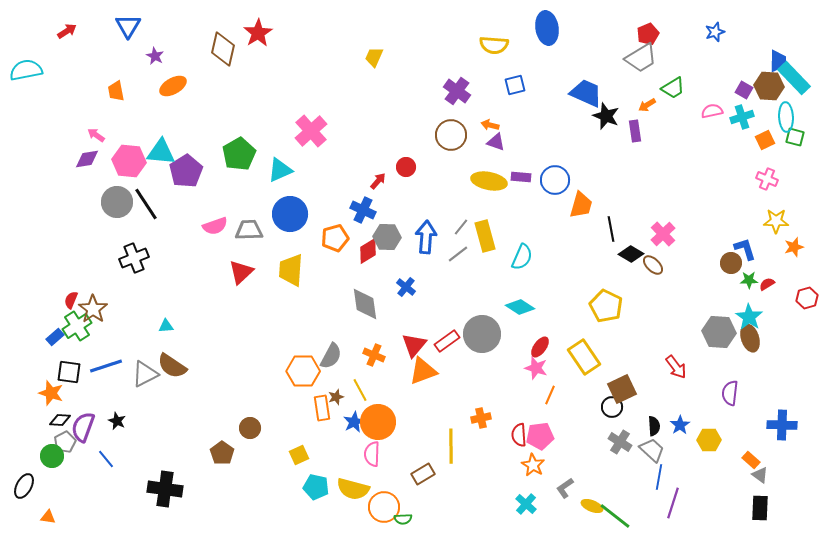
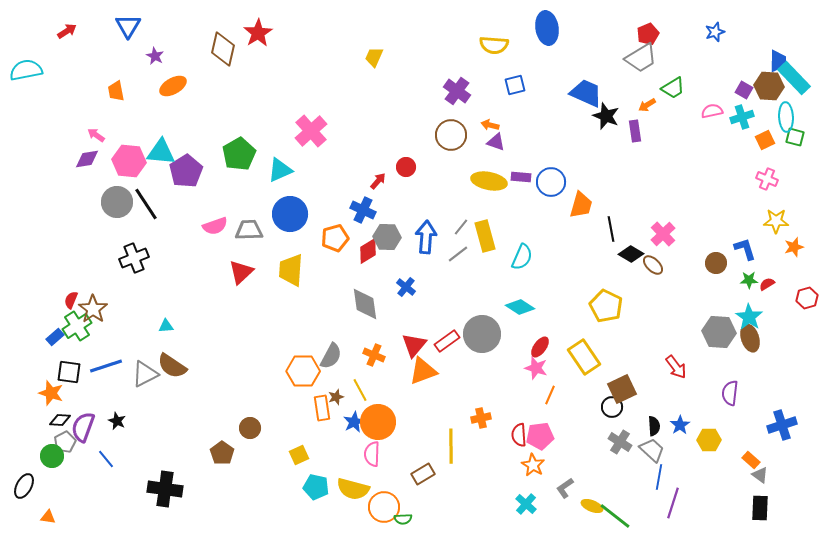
blue circle at (555, 180): moved 4 px left, 2 px down
brown circle at (731, 263): moved 15 px left
blue cross at (782, 425): rotated 20 degrees counterclockwise
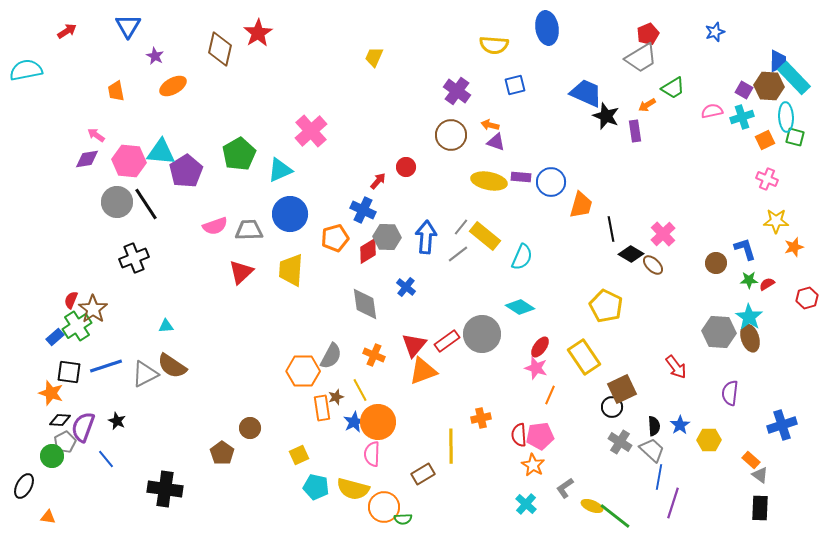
brown diamond at (223, 49): moved 3 px left
yellow rectangle at (485, 236): rotated 36 degrees counterclockwise
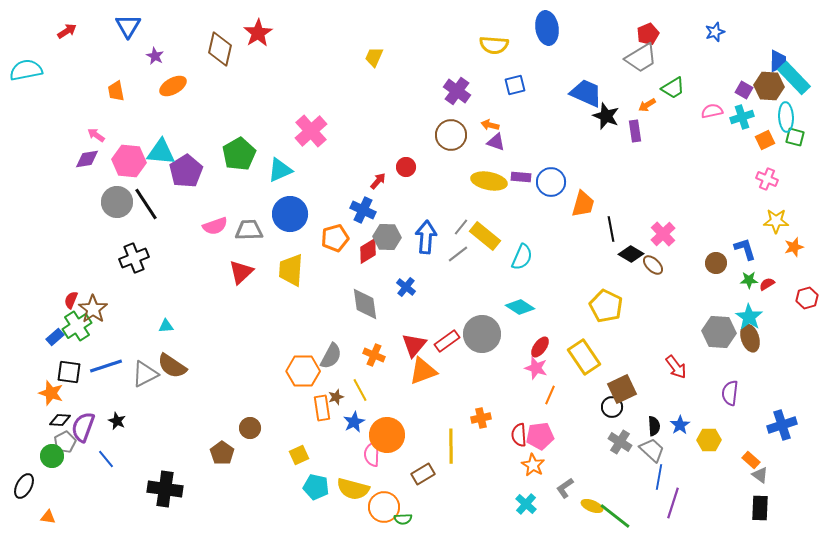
orange trapezoid at (581, 205): moved 2 px right, 1 px up
orange circle at (378, 422): moved 9 px right, 13 px down
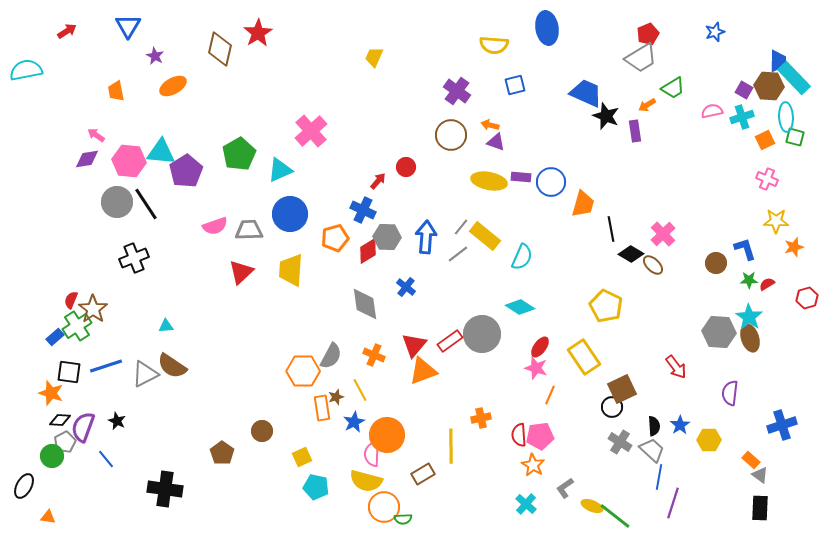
red rectangle at (447, 341): moved 3 px right
brown circle at (250, 428): moved 12 px right, 3 px down
yellow square at (299, 455): moved 3 px right, 2 px down
yellow semicircle at (353, 489): moved 13 px right, 8 px up
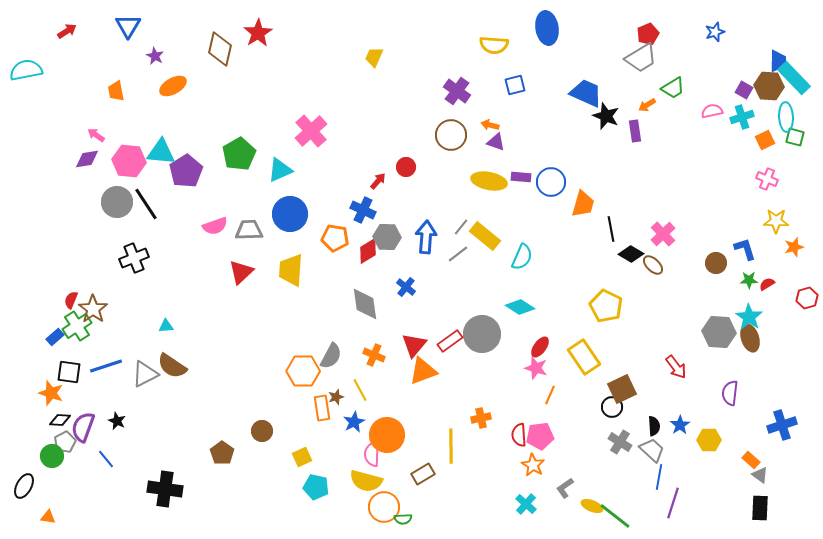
orange pentagon at (335, 238): rotated 24 degrees clockwise
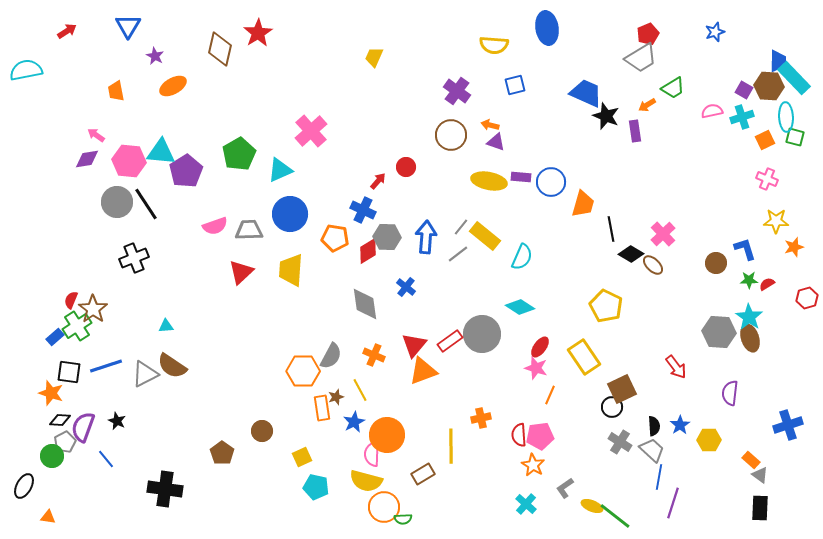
blue cross at (782, 425): moved 6 px right
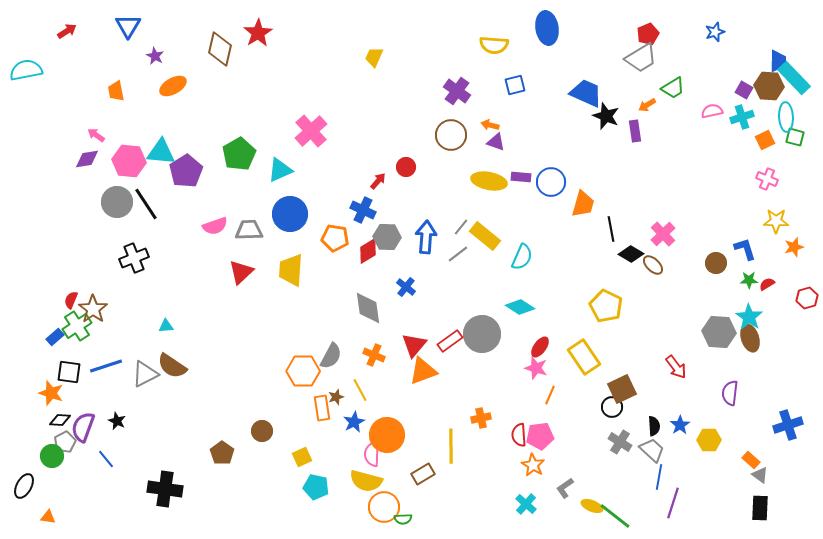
gray diamond at (365, 304): moved 3 px right, 4 px down
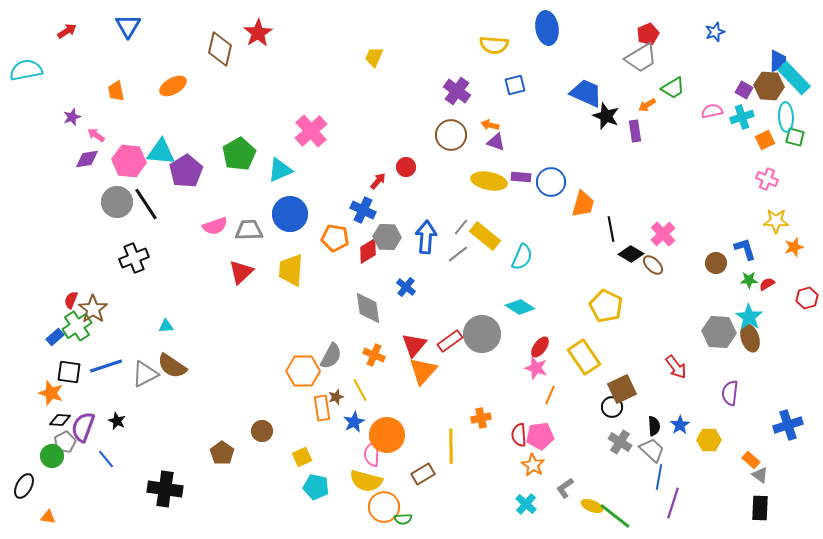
purple star at (155, 56): moved 83 px left, 61 px down; rotated 24 degrees clockwise
orange triangle at (423, 371): rotated 28 degrees counterclockwise
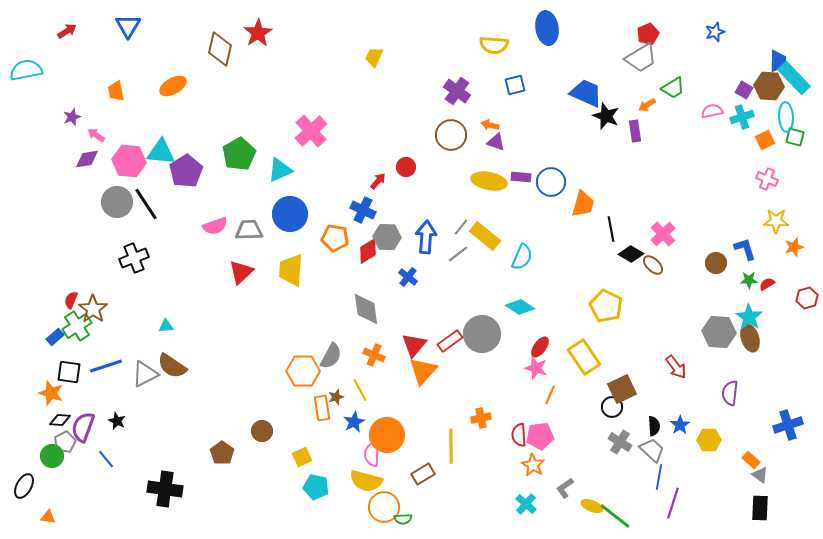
blue cross at (406, 287): moved 2 px right, 10 px up
gray diamond at (368, 308): moved 2 px left, 1 px down
